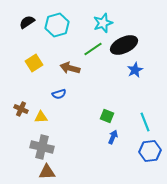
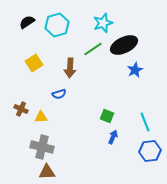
brown arrow: rotated 102 degrees counterclockwise
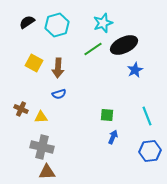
yellow square: rotated 30 degrees counterclockwise
brown arrow: moved 12 px left
green square: moved 1 px up; rotated 16 degrees counterclockwise
cyan line: moved 2 px right, 6 px up
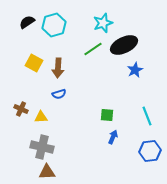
cyan hexagon: moved 3 px left
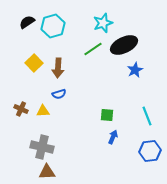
cyan hexagon: moved 1 px left, 1 px down
yellow square: rotated 18 degrees clockwise
yellow triangle: moved 2 px right, 6 px up
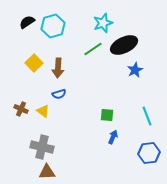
yellow triangle: rotated 40 degrees clockwise
blue hexagon: moved 1 px left, 2 px down
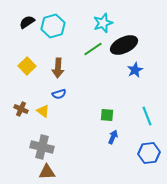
yellow square: moved 7 px left, 3 px down
